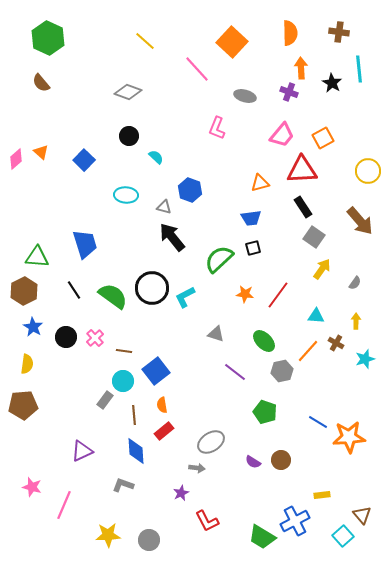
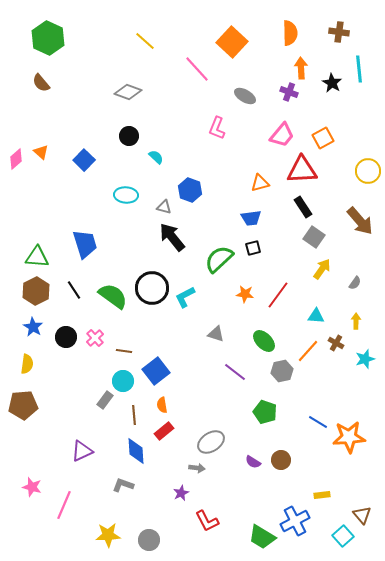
gray ellipse at (245, 96): rotated 15 degrees clockwise
brown hexagon at (24, 291): moved 12 px right
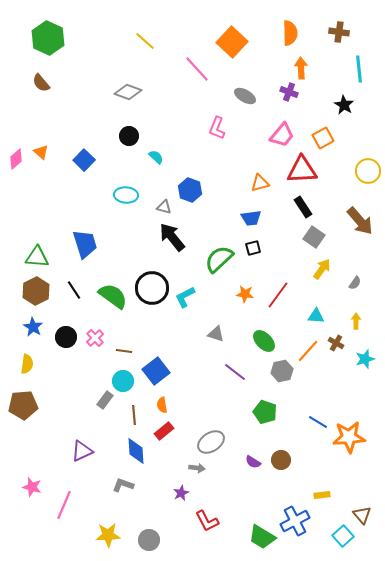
black star at (332, 83): moved 12 px right, 22 px down
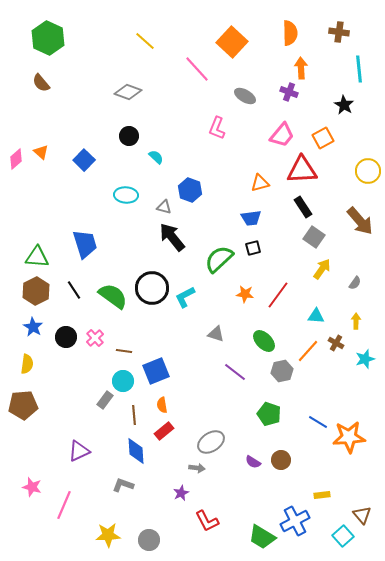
blue square at (156, 371): rotated 16 degrees clockwise
green pentagon at (265, 412): moved 4 px right, 2 px down
purple triangle at (82, 451): moved 3 px left
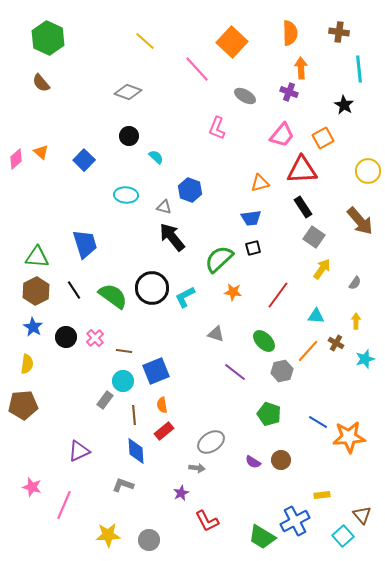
orange star at (245, 294): moved 12 px left, 2 px up
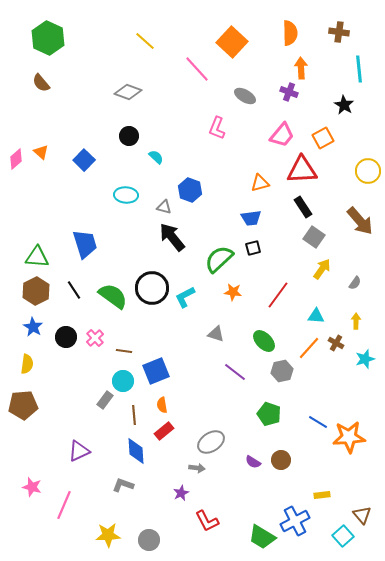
orange line at (308, 351): moved 1 px right, 3 px up
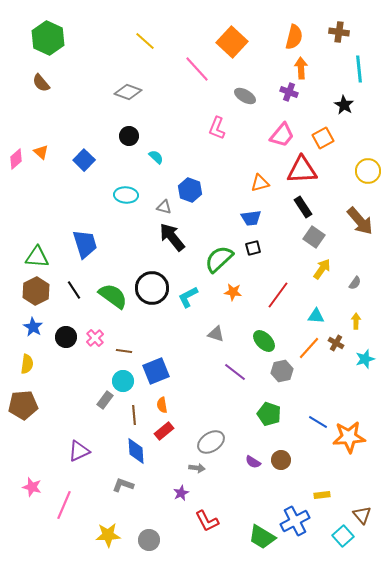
orange semicircle at (290, 33): moved 4 px right, 4 px down; rotated 15 degrees clockwise
cyan L-shape at (185, 297): moved 3 px right
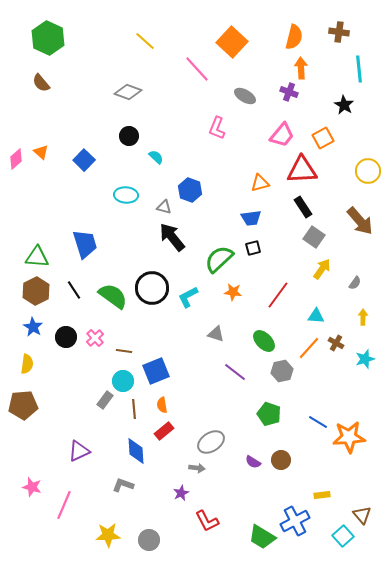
yellow arrow at (356, 321): moved 7 px right, 4 px up
brown line at (134, 415): moved 6 px up
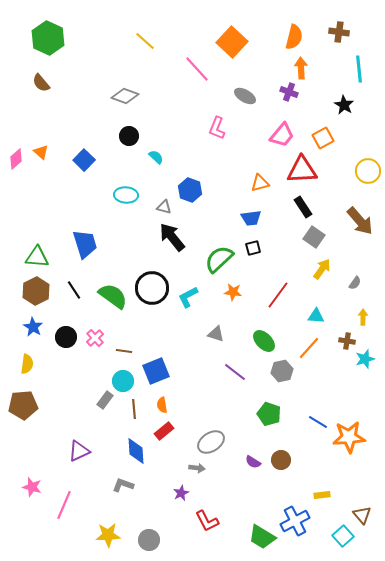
gray diamond at (128, 92): moved 3 px left, 4 px down
brown cross at (336, 343): moved 11 px right, 2 px up; rotated 21 degrees counterclockwise
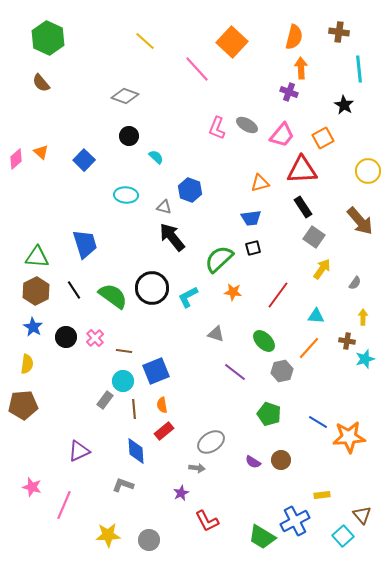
gray ellipse at (245, 96): moved 2 px right, 29 px down
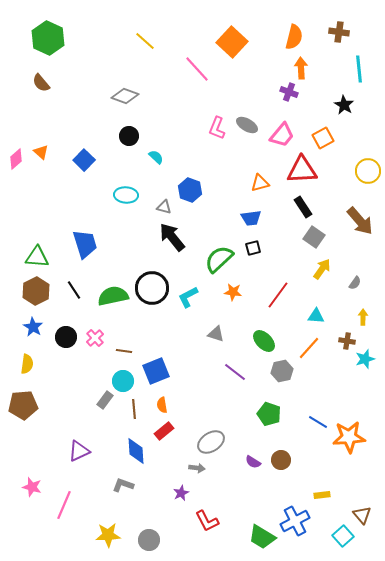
green semicircle at (113, 296): rotated 48 degrees counterclockwise
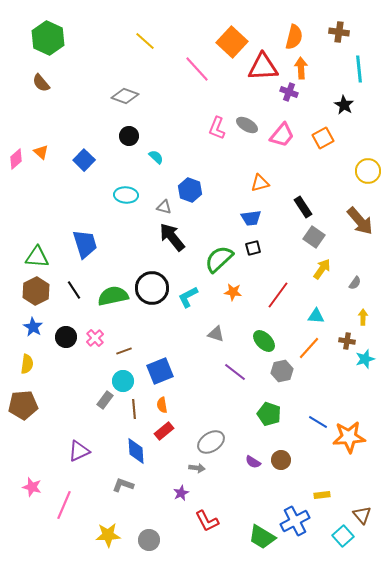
red triangle at (302, 170): moved 39 px left, 103 px up
brown line at (124, 351): rotated 28 degrees counterclockwise
blue square at (156, 371): moved 4 px right
